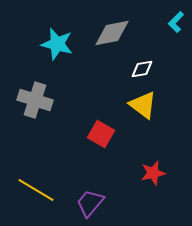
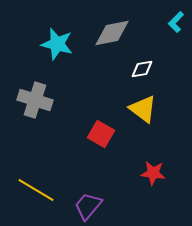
yellow triangle: moved 4 px down
red star: rotated 20 degrees clockwise
purple trapezoid: moved 2 px left, 3 px down
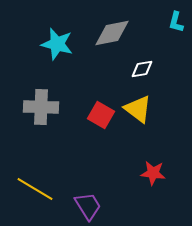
cyan L-shape: rotated 30 degrees counterclockwise
gray cross: moved 6 px right, 7 px down; rotated 16 degrees counterclockwise
yellow triangle: moved 5 px left
red square: moved 19 px up
yellow line: moved 1 px left, 1 px up
purple trapezoid: rotated 108 degrees clockwise
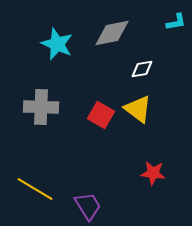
cyan L-shape: rotated 115 degrees counterclockwise
cyan star: rotated 8 degrees clockwise
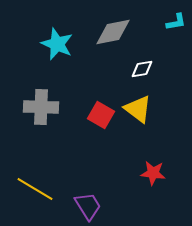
gray diamond: moved 1 px right, 1 px up
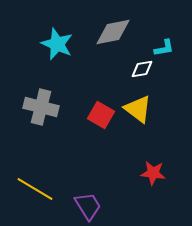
cyan L-shape: moved 12 px left, 26 px down
gray cross: rotated 12 degrees clockwise
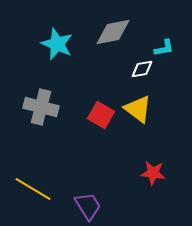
yellow line: moved 2 px left
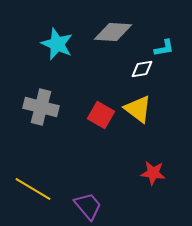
gray diamond: rotated 15 degrees clockwise
purple trapezoid: rotated 8 degrees counterclockwise
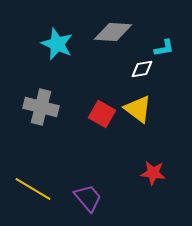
red square: moved 1 px right, 1 px up
purple trapezoid: moved 8 px up
